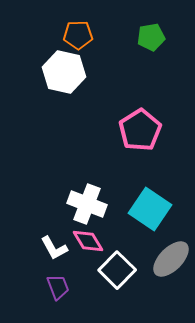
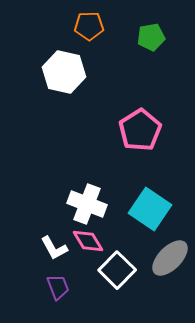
orange pentagon: moved 11 px right, 9 px up
gray ellipse: moved 1 px left, 1 px up
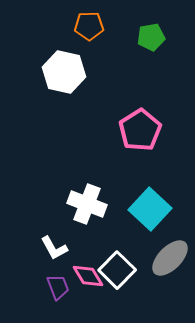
cyan square: rotated 9 degrees clockwise
pink diamond: moved 35 px down
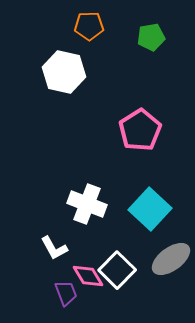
gray ellipse: moved 1 px right, 1 px down; rotated 9 degrees clockwise
purple trapezoid: moved 8 px right, 6 px down
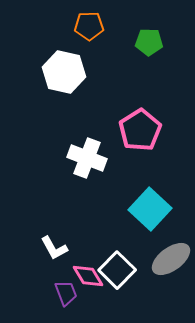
green pentagon: moved 2 px left, 5 px down; rotated 12 degrees clockwise
white cross: moved 46 px up
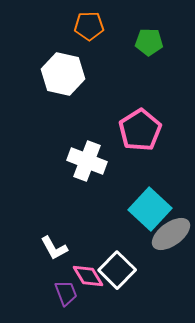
white hexagon: moved 1 px left, 2 px down
white cross: moved 3 px down
gray ellipse: moved 25 px up
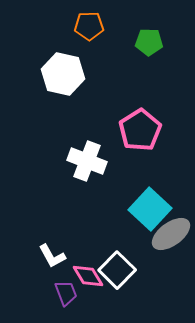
white L-shape: moved 2 px left, 8 px down
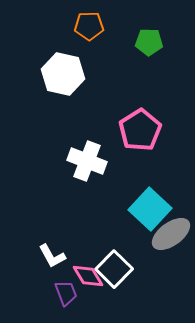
white square: moved 3 px left, 1 px up
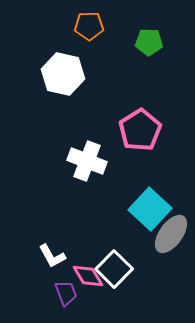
gray ellipse: rotated 18 degrees counterclockwise
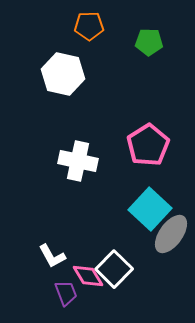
pink pentagon: moved 8 px right, 15 px down
white cross: moved 9 px left; rotated 9 degrees counterclockwise
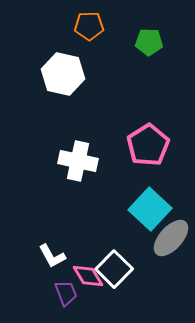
gray ellipse: moved 4 px down; rotated 6 degrees clockwise
